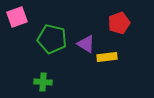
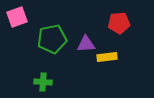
red pentagon: rotated 15 degrees clockwise
green pentagon: rotated 24 degrees counterclockwise
purple triangle: rotated 36 degrees counterclockwise
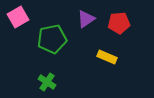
pink square: moved 1 px right; rotated 10 degrees counterclockwise
purple triangle: moved 25 px up; rotated 30 degrees counterclockwise
yellow rectangle: rotated 30 degrees clockwise
green cross: moved 4 px right; rotated 30 degrees clockwise
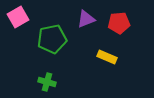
purple triangle: rotated 12 degrees clockwise
green cross: rotated 18 degrees counterclockwise
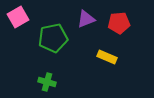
green pentagon: moved 1 px right, 1 px up
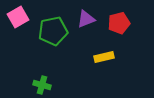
red pentagon: rotated 10 degrees counterclockwise
green pentagon: moved 7 px up
yellow rectangle: moved 3 px left; rotated 36 degrees counterclockwise
green cross: moved 5 px left, 3 px down
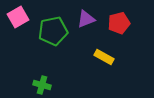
yellow rectangle: rotated 42 degrees clockwise
